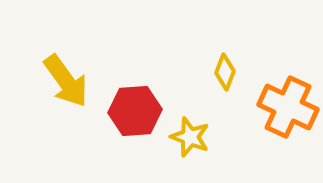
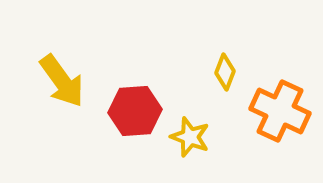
yellow arrow: moved 4 px left
orange cross: moved 8 px left, 4 px down
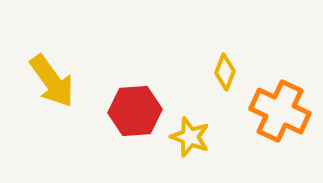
yellow arrow: moved 10 px left
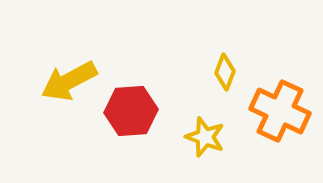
yellow arrow: moved 17 px right; rotated 98 degrees clockwise
red hexagon: moved 4 px left
yellow star: moved 15 px right
